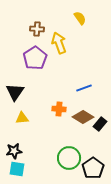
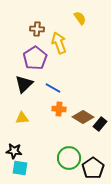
blue line: moved 31 px left; rotated 49 degrees clockwise
black triangle: moved 9 px right, 8 px up; rotated 12 degrees clockwise
black star: rotated 14 degrees clockwise
cyan square: moved 3 px right, 1 px up
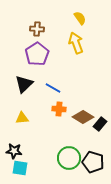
yellow arrow: moved 17 px right
purple pentagon: moved 2 px right, 4 px up
black pentagon: moved 6 px up; rotated 20 degrees counterclockwise
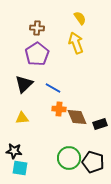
brown cross: moved 1 px up
brown diamond: moved 6 px left; rotated 35 degrees clockwise
black rectangle: rotated 32 degrees clockwise
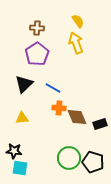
yellow semicircle: moved 2 px left, 3 px down
orange cross: moved 1 px up
